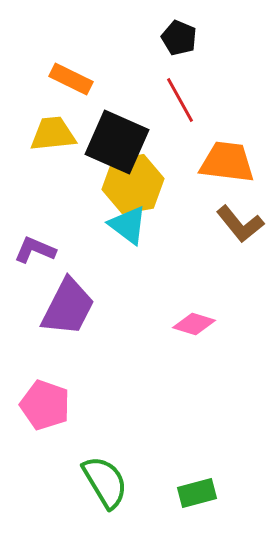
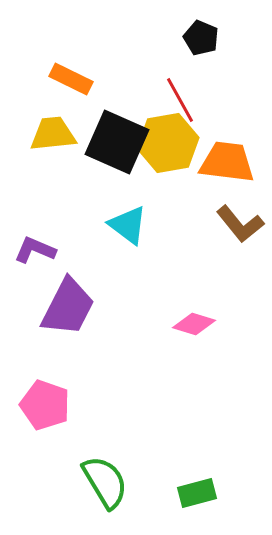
black pentagon: moved 22 px right
yellow hexagon: moved 35 px right, 41 px up
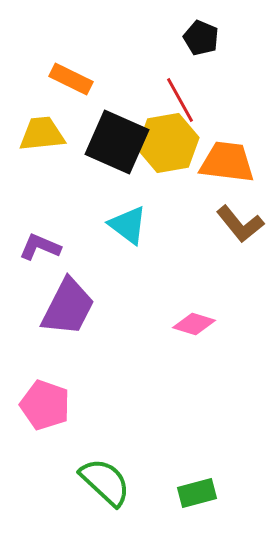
yellow trapezoid: moved 11 px left
purple L-shape: moved 5 px right, 3 px up
green semicircle: rotated 16 degrees counterclockwise
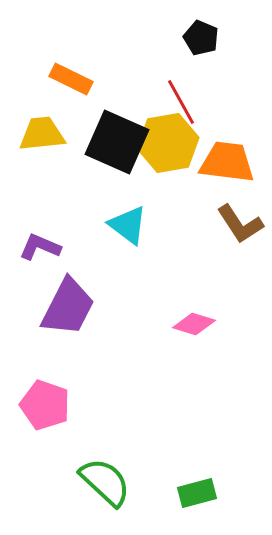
red line: moved 1 px right, 2 px down
brown L-shape: rotated 6 degrees clockwise
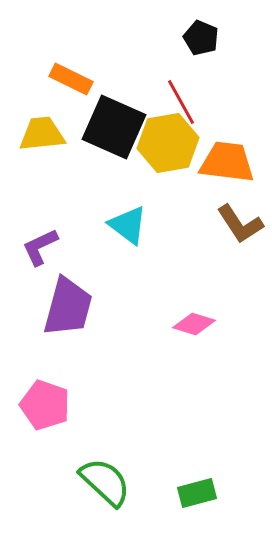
black square: moved 3 px left, 15 px up
purple L-shape: rotated 48 degrees counterclockwise
purple trapezoid: rotated 12 degrees counterclockwise
